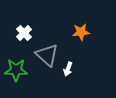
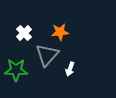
orange star: moved 21 px left
gray triangle: rotated 30 degrees clockwise
white arrow: moved 2 px right
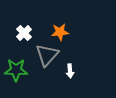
white arrow: moved 2 px down; rotated 24 degrees counterclockwise
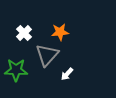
white arrow: moved 3 px left, 3 px down; rotated 48 degrees clockwise
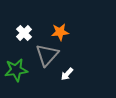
green star: rotated 10 degrees counterclockwise
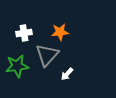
white cross: rotated 35 degrees clockwise
green star: moved 1 px right, 4 px up
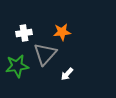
orange star: moved 2 px right
gray triangle: moved 2 px left, 1 px up
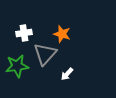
orange star: moved 2 px down; rotated 24 degrees clockwise
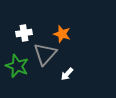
green star: rotated 30 degrees clockwise
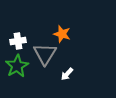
white cross: moved 6 px left, 8 px down
gray triangle: rotated 10 degrees counterclockwise
green star: rotated 20 degrees clockwise
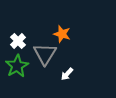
white cross: rotated 35 degrees counterclockwise
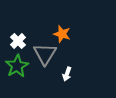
white arrow: rotated 24 degrees counterclockwise
